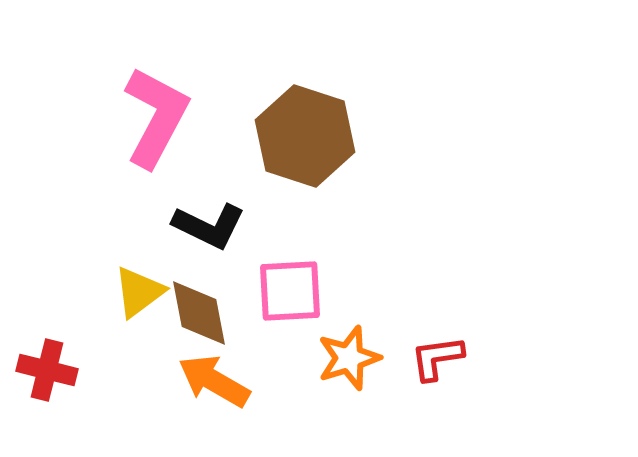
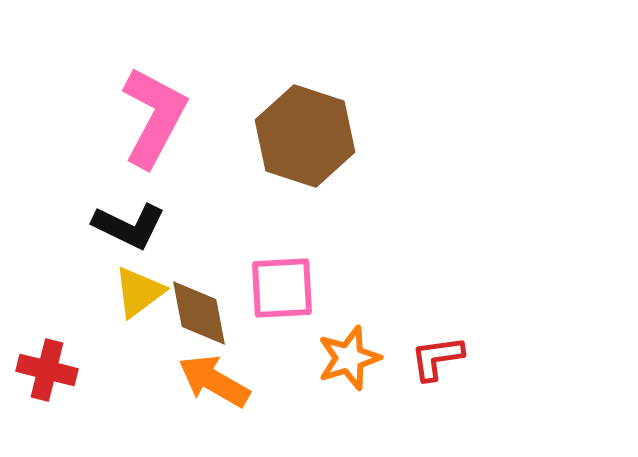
pink L-shape: moved 2 px left
black L-shape: moved 80 px left
pink square: moved 8 px left, 3 px up
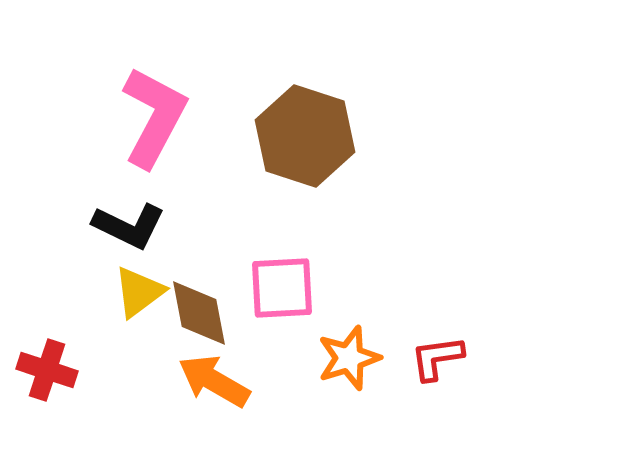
red cross: rotated 4 degrees clockwise
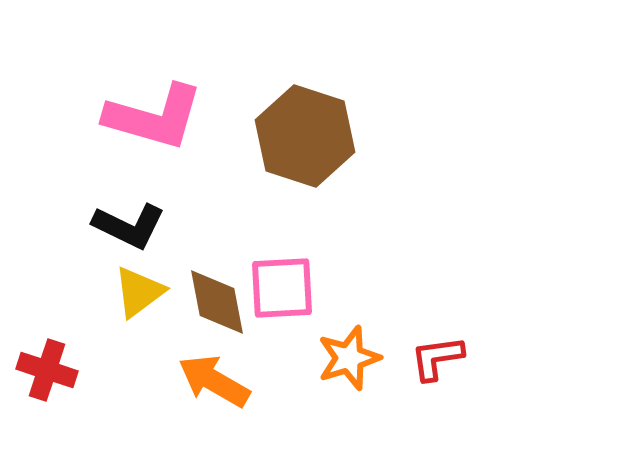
pink L-shape: rotated 78 degrees clockwise
brown diamond: moved 18 px right, 11 px up
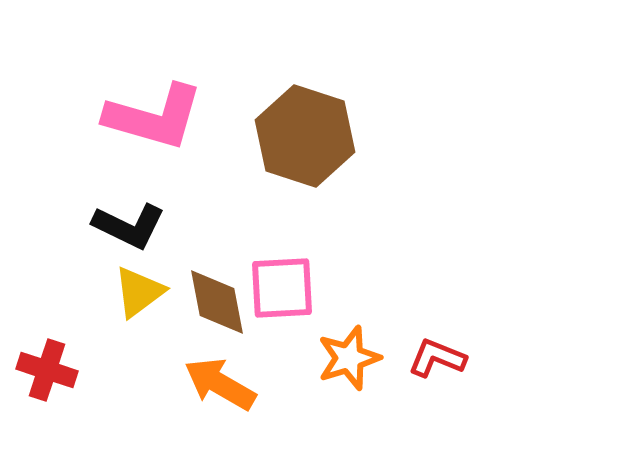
red L-shape: rotated 30 degrees clockwise
orange arrow: moved 6 px right, 3 px down
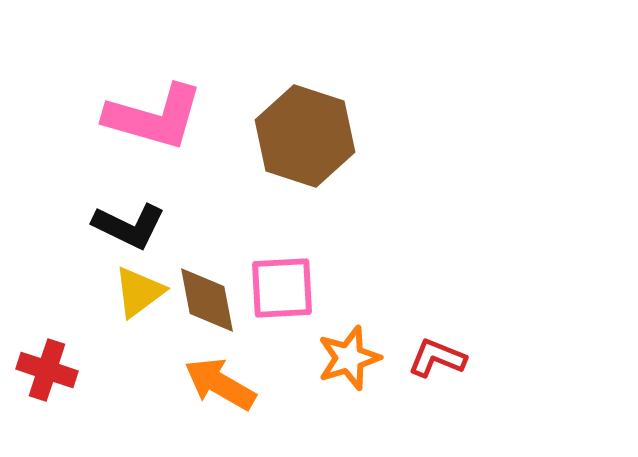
brown diamond: moved 10 px left, 2 px up
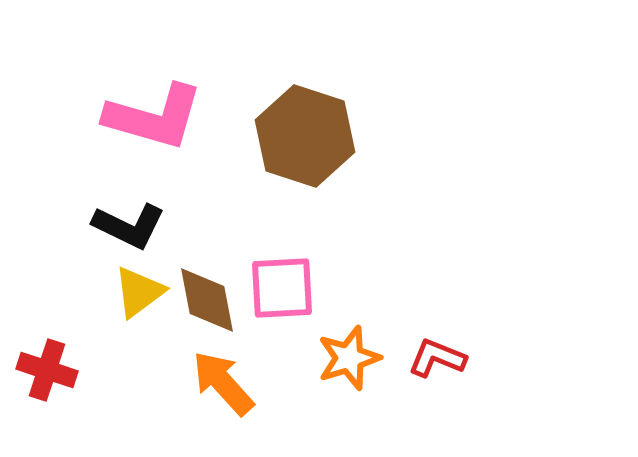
orange arrow: moved 3 px right, 1 px up; rotated 18 degrees clockwise
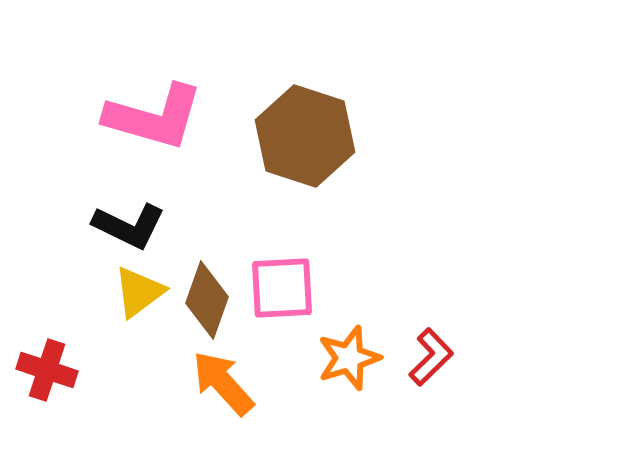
brown diamond: rotated 30 degrees clockwise
red L-shape: moved 6 px left, 1 px up; rotated 114 degrees clockwise
